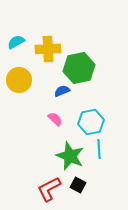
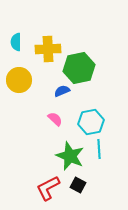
cyan semicircle: rotated 60 degrees counterclockwise
red L-shape: moved 1 px left, 1 px up
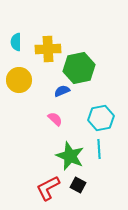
cyan hexagon: moved 10 px right, 4 px up
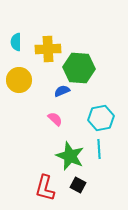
green hexagon: rotated 16 degrees clockwise
red L-shape: moved 3 px left; rotated 48 degrees counterclockwise
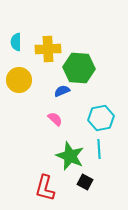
black square: moved 7 px right, 3 px up
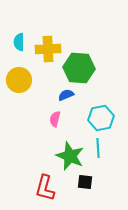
cyan semicircle: moved 3 px right
blue semicircle: moved 4 px right, 4 px down
pink semicircle: rotated 119 degrees counterclockwise
cyan line: moved 1 px left, 1 px up
black square: rotated 21 degrees counterclockwise
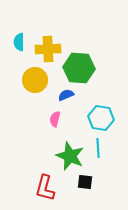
yellow circle: moved 16 px right
cyan hexagon: rotated 20 degrees clockwise
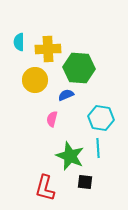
pink semicircle: moved 3 px left
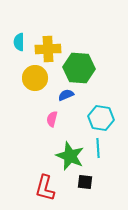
yellow circle: moved 2 px up
